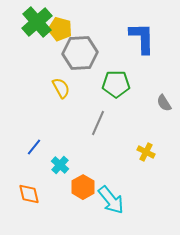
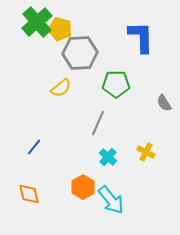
blue L-shape: moved 1 px left, 1 px up
yellow semicircle: rotated 80 degrees clockwise
cyan cross: moved 48 px right, 8 px up
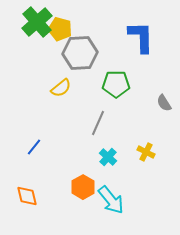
orange diamond: moved 2 px left, 2 px down
